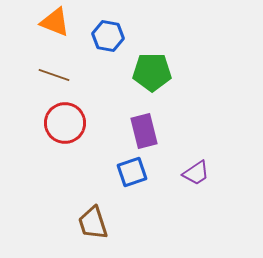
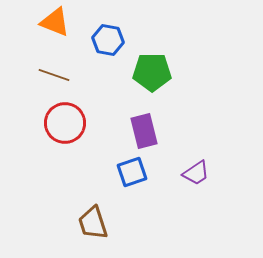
blue hexagon: moved 4 px down
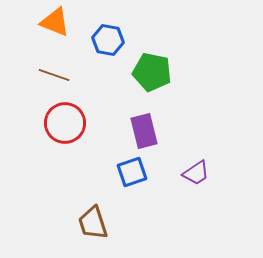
green pentagon: rotated 12 degrees clockwise
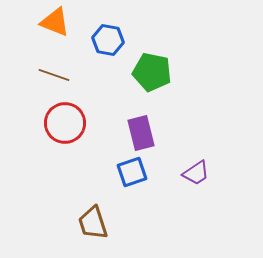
purple rectangle: moved 3 px left, 2 px down
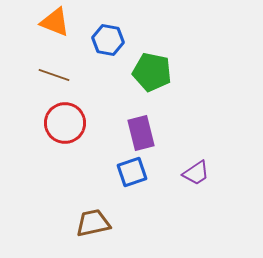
brown trapezoid: rotated 96 degrees clockwise
